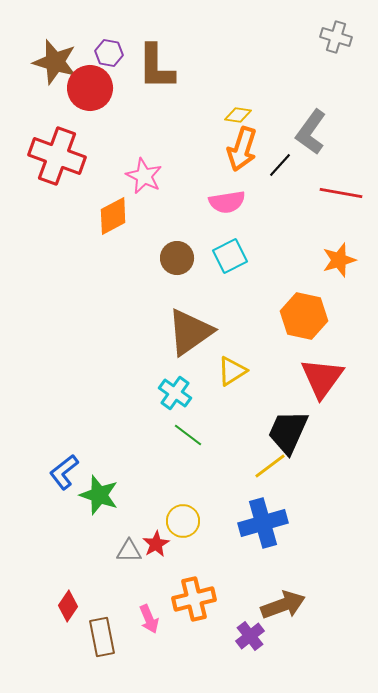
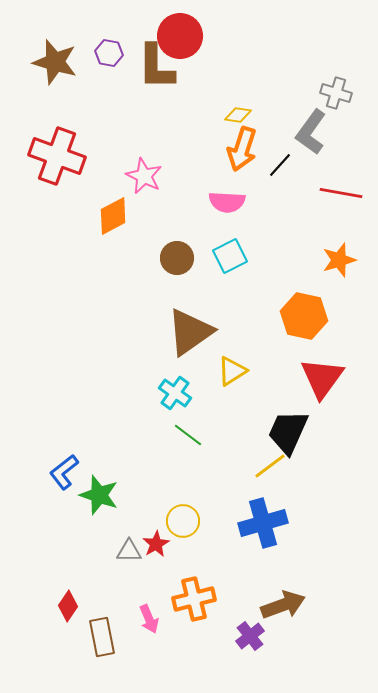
gray cross: moved 56 px down
red circle: moved 90 px right, 52 px up
pink semicircle: rotated 12 degrees clockwise
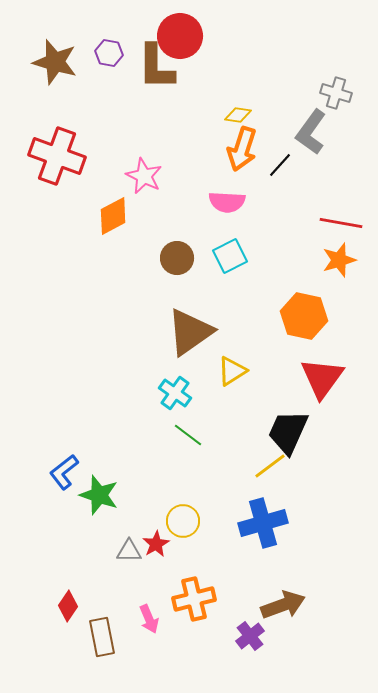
red line: moved 30 px down
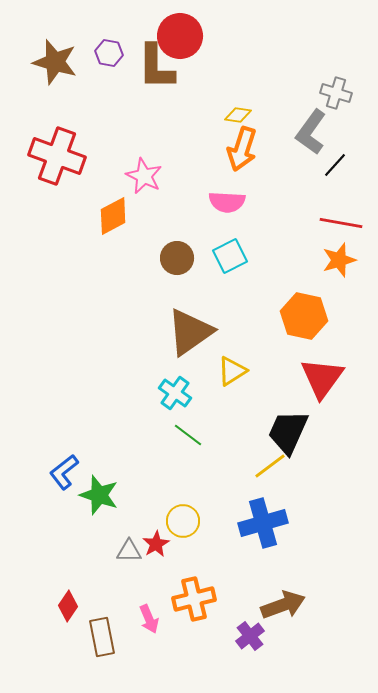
black line: moved 55 px right
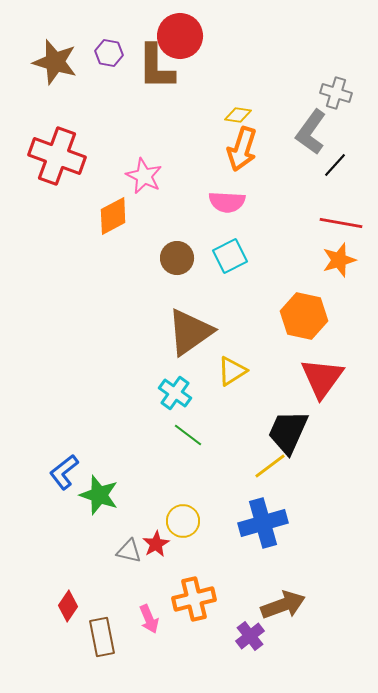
gray triangle: rotated 12 degrees clockwise
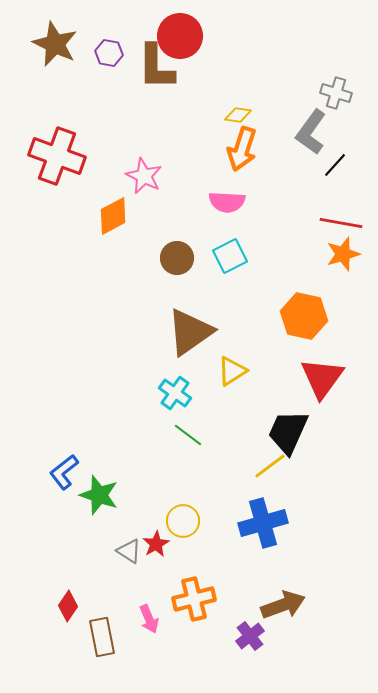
brown star: moved 18 px up; rotated 9 degrees clockwise
orange star: moved 4 px right, 6 px up
gray triangle: rotated 20 degrees clockwise
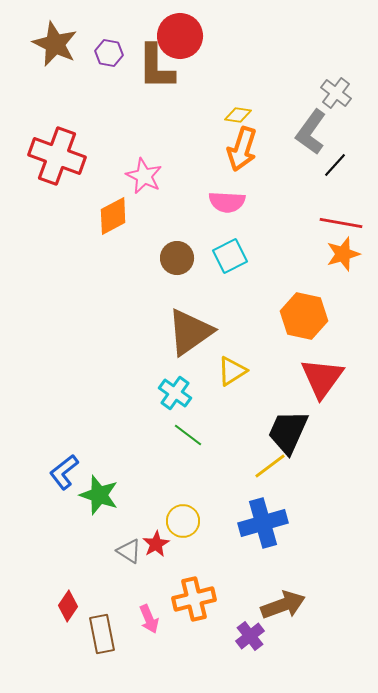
gray cross: rotated 20 degrees clockwise
brown rectangle: moved 3 px up
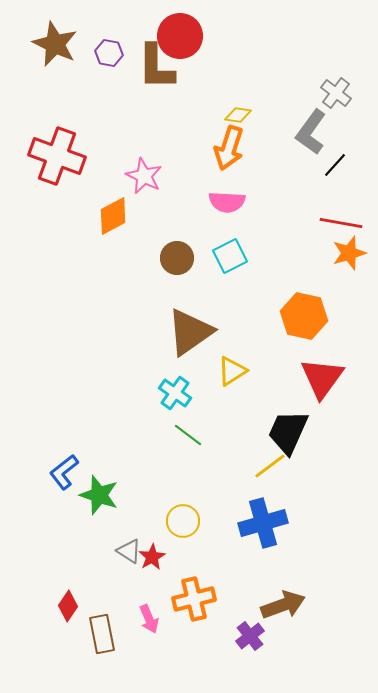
orange arrow: moved 13 px left, 1 px up
orange star: moved 6 px right, 1 px up
red star: moved 4 px left, 13 px down
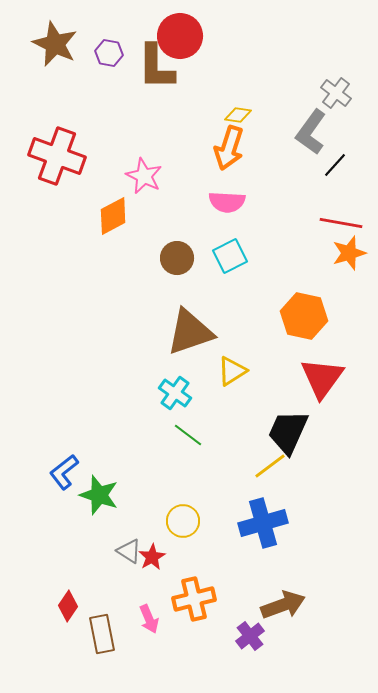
brown triangle: rotated 16 degrees clockwise
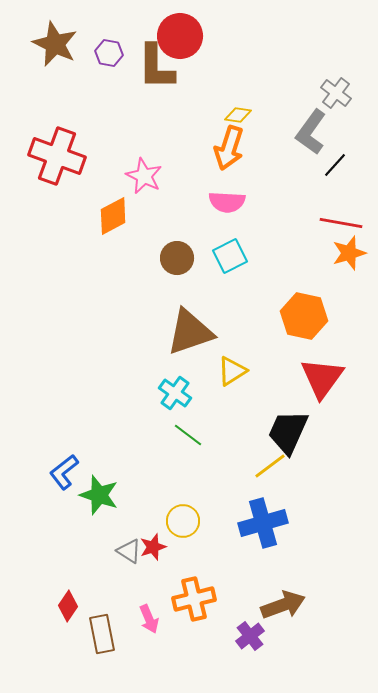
red star: moved 1 px right, 10 px up; rotated 12 degrees clockwise
